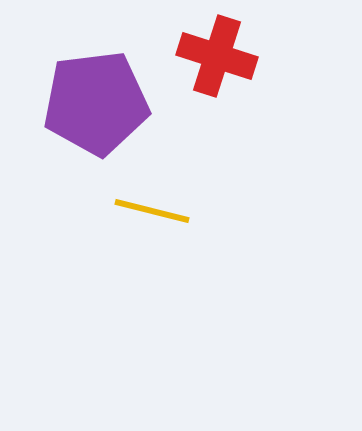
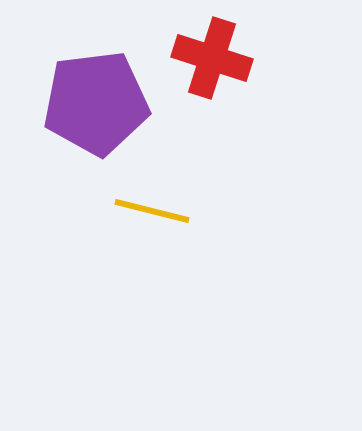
red cross: moved 5 px left, 2 px down
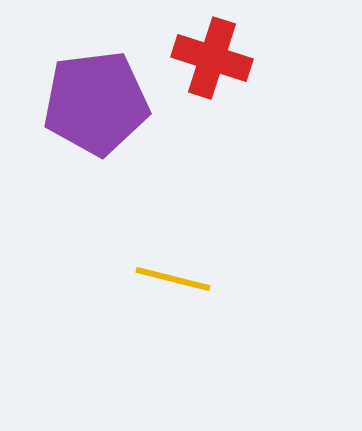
yellow line: moved 21 px right, 68 px down
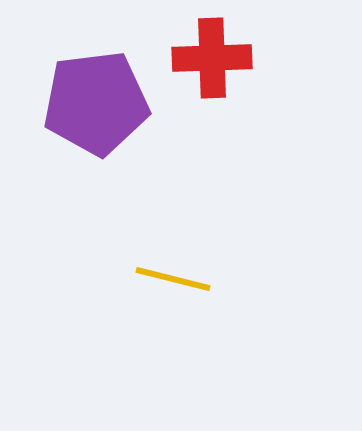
red cross: rotated 20 degrees counterclockwise
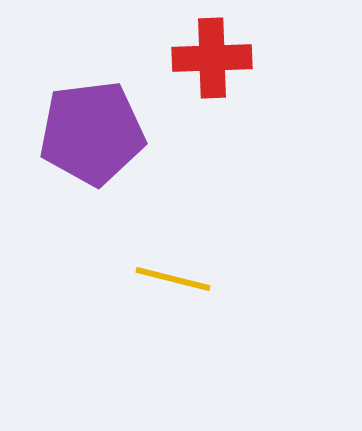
purple pentagon: moved 4 px left, 30 px down
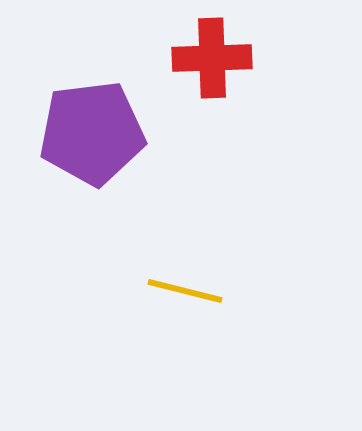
yellow line: moved 12 px right, 12 px down
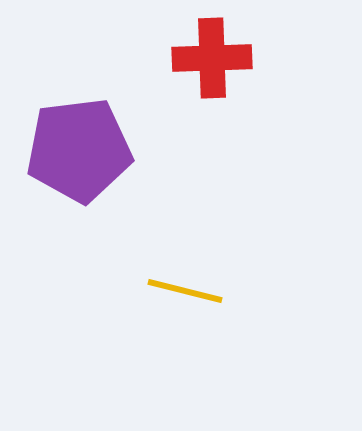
purple pentagon: moved 13 px left, 17 px down
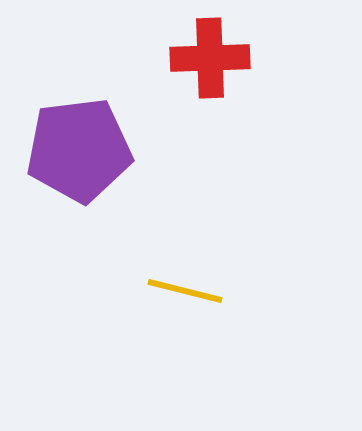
red cross: moved 2 px left
